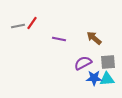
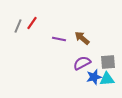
gray line: rotated 56 degrees counterclockwise
brown arrow: moved 12 px left
purple semicircle: moved 1 px left
blue star: moved 1 px up; rotated 14 degrees counterclockwise
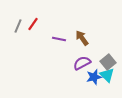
red line: moved 1 px right, 1 px down
brown arrow: rotated 14 degrees clockwise
gray square: rotated 35 degrees counterclockwise
cyan triangle: moved 4 px up; rotated 49 degrees clockwise
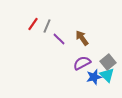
gray line: moved 29 px right
purple line: rotated 32 degrees clockwise
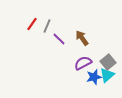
red line: moved 1 px left
purple semicircle: moved 1 px right
cyan triangle: rotated 35 degrees clockwise
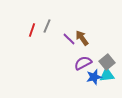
red line: moved 6 px down; rotated 16 degrees counterclockwise
purple line: moved 10 px right
gray square: moved 1 px left
cyan triangle: rotated 35 degrees clockwise
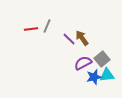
red line: moved 1 px left, 1 px up; rotated 64 degrees clockwise
gray square: moved 5 px left, 3 px up
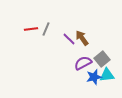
gray line: moved 1 px left, 3 px down
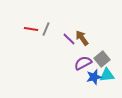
red line: rotated 16 degrees clockwise
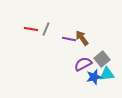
purple line: rotated 32 degrees counterclockwise
purple semicircle: moved 1 px down
cyan triangle: moved 1 px up
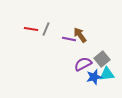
brown arrow: moved 2 px left, 3 px up
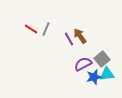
red line: rotated 24 degrees clockwise
brown arrow: moved 1 px down
purple line: rotated 48 degrees clockwise
